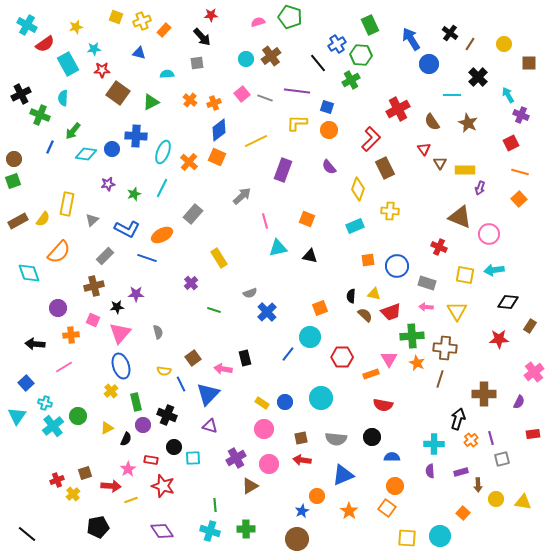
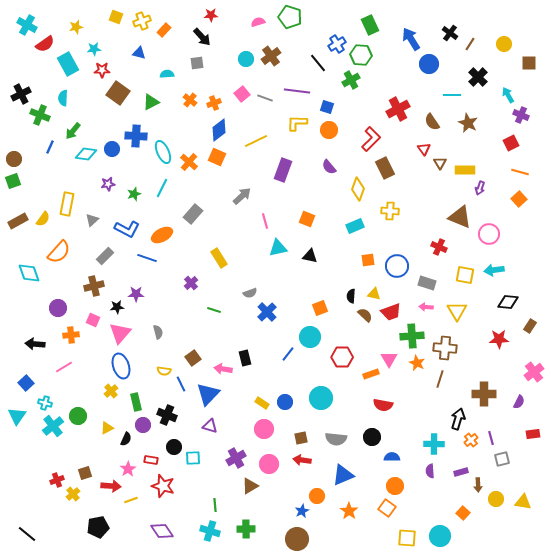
cyan ellipse at (163, 152): rotated 45 degrees counterclockwise
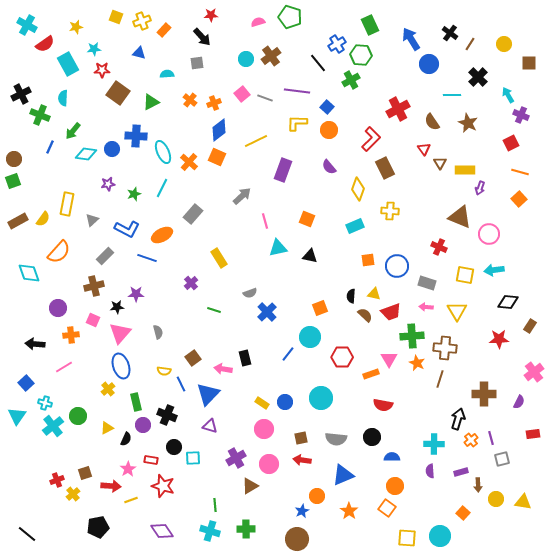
blue square at (327, 107): rotated 24 degrees clockwise
yellow cross at (111, 391): moved 3 px left, 2 px up
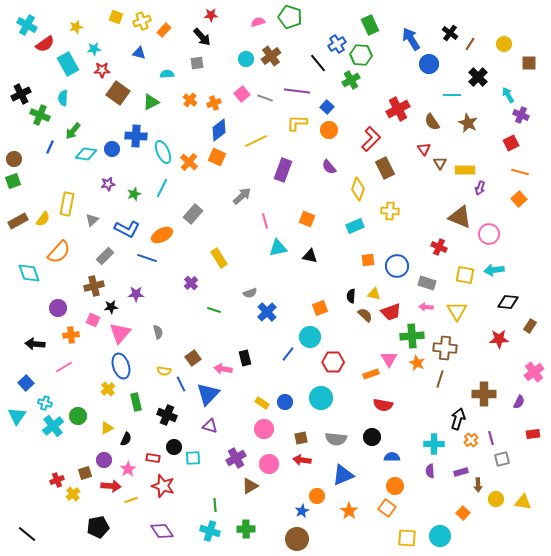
black star at (117, 307): moved 6 px left
red hexagon at (342, 357): moved 9 px left, 5 px down
purple circle at (143, 425): moved 39 px left, 35 px down
red rectangle at (151, 460): moved 2 px right, 2 px up
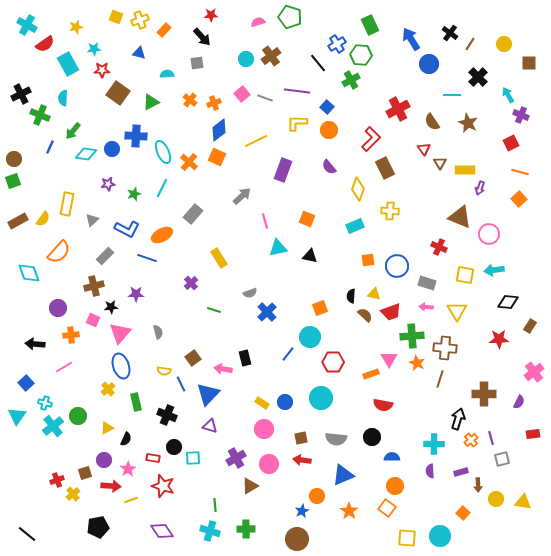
yellow cross at (142, 21): moved 2 px left, 1 px up
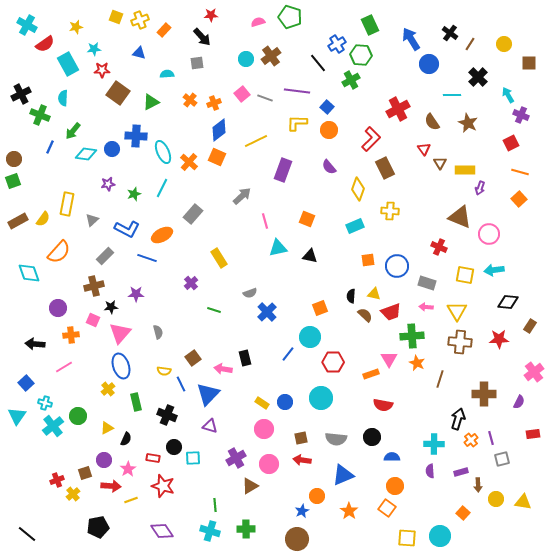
brown cross at (445, 348): moved 15 px right, 6 px up
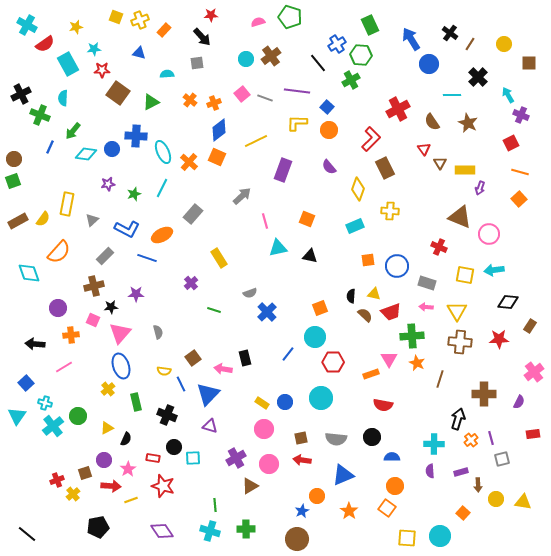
cyan circle at (310, 337): moved 5 px right
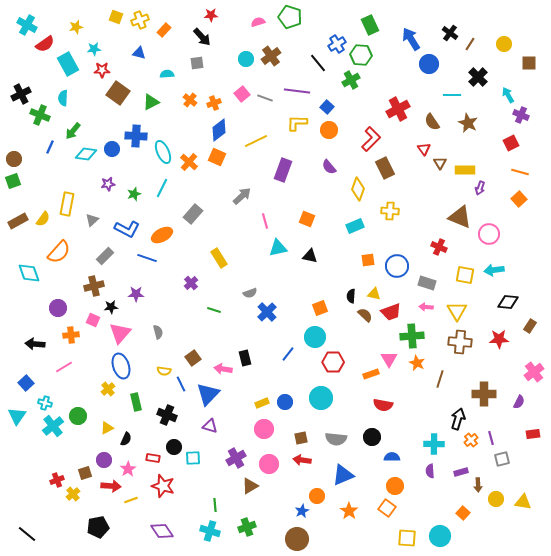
yellow rectangle at (262, 403): rotated 56 degrees counterclockwise
green cross at (246, 529): moved 1 px right, 2 px up; rotated 18 degrees counterclockwise
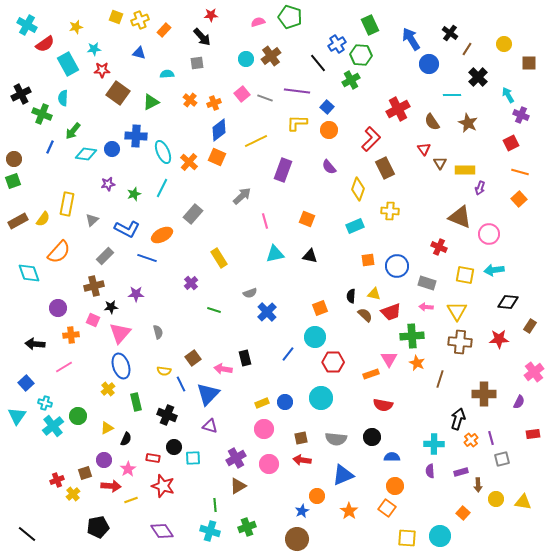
brown line at (470, 44): moved 3 px left, 5 px down
green cross at (40, 115): moved 2 px right, 1 px up
cyan triangle at (278, 248): moved 3 px left, 6 px down
brown triangle at (250, 486): moved 12 px left
